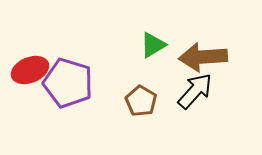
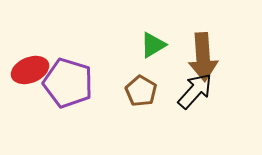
brown arrow: rotated 90 degrees counterclockwise
brown pentagon: moved 10 px up
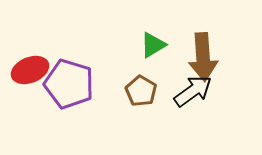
purple pentagon: moved 1 px right, 1 px down
black arrow: moved 2 px left; rotated 12 degrees clockwise
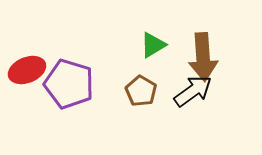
red ellipse: moved 3 px left
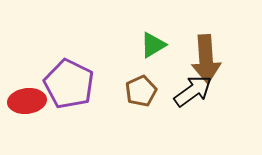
brown arrow: moved 3 px right, 2 px down
red ellipse: moved 31 px down; rotated 15 degrees clockwise
purple pentagon: rotated 9 degrees clockwise
brown pentagon: rotated 16 degrees clockwise
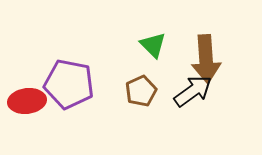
green triangle: rotated 44 degrees counterclockwise
purple pentagon: rotated 15 degrees counterclockwise
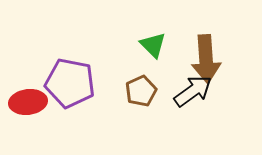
purple pentagon: moved 1 px right, 1 px up
red ellipse: moved 1 px right, 1 px down
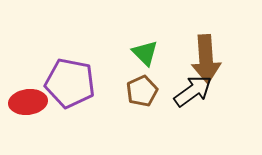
green triangle: moved 8 px left, 8 px down
brown pentagon: moved 1 px right
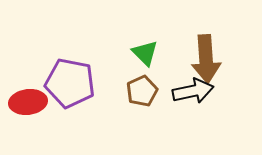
black arrow: rotated 24 degrees clockwise
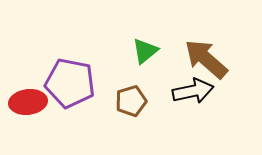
green triangle: moved 2 px up; rotated 36 degrees clockwise
brown arrow: rotated 135 degrees clockwise
brown pentagon: moved 11 px left, 10 px down; rotated 8 degrees clockwise
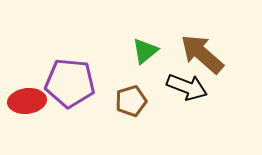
brown arrow: moved 4 px left, 5 px up
purple pentagon: rotated 6 degrees counterclockwise
black arrow: moved 6 px left, 4 px up; rotated 33 degrees clockwise
red ellipse: moved 1 px left, 1 px up
